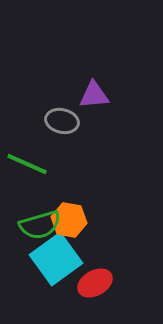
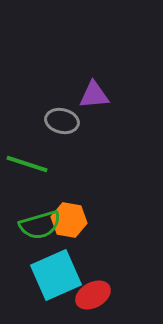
green line: rotated 6 degrees counterclockwise
cyan square: moved 16 px down; rotated 12 degrees clockwise
red ellipse: moved 2 px left, 12 px down
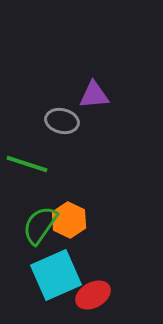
orange hexagon: rotated 16 degrees clockwise
green semicircle: rotated 141 degrees clockwise
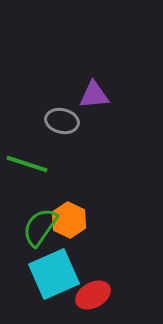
green semicircle: moved 2 px down
cyan square: moved 2 px left, 1 px up
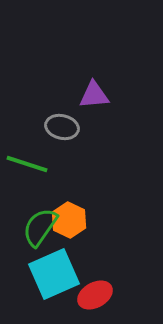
gray ellipse: moved 6 px down
red ellipse: moved 2 px right
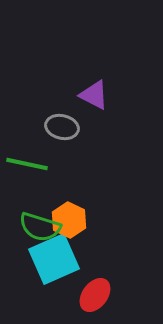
purple triangle: rotated 32 degrees clockwise
green line: rotated 6 degrees counterclockwise
green semicircle: rotated 108 degrees counterclockwise
cyan square: moved 15 px up
red ellipse: rotated 24 degrees counterclockwise
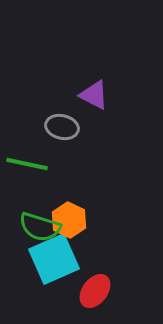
red ellipse: moved 4 px up
